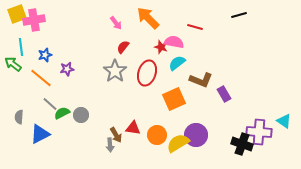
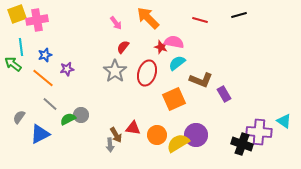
pink cross: moved 3 px right
red line: moved 5 px right, 7 px up
orange line: moved 2 px right
green semicircle: moved 6 px right, 6 px down
gray semicircle: rotated 32 degrees clockwise
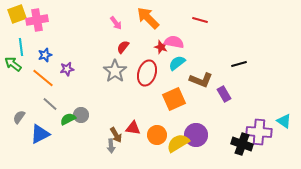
black line: moved 49 px down
gray arrow: moved 1 px right, 1 px down
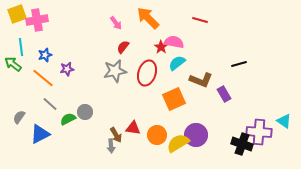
red star: rotated 16 degrees clockwise
gray star: rotated 25 degrees clockwise
gray circle: moved 4 px right, 3 px up
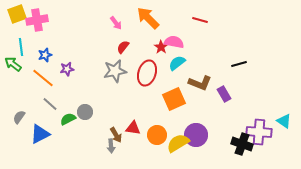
brown L-shape: moved 1 px left, 3 px down
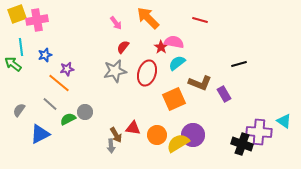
orange line: moved 16 px right, 5 px down
gray semicircle: moved 7 px up
purple circle: moved 3 px left
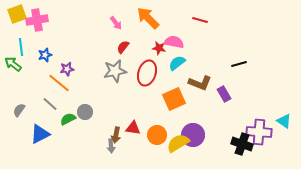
red star: moved 2 px left, 1 px down; rotated 24 degrees counterclockwise
brown arrow: rotated 42 degrees clockwise
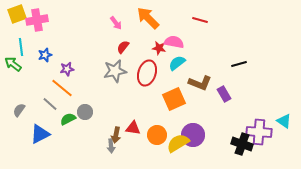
orange line: moved 3 px right, 5 px down
